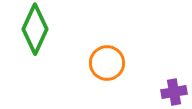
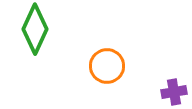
orange circle: moved 3 px down
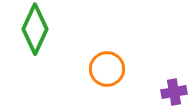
orange circle: moved 3 px down
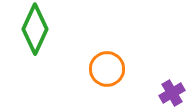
purple cross: moved 2 px left, 1 px down; rotated 20 degrees counterclockwise
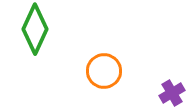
orange circle: moved 3 px left, 2 px down
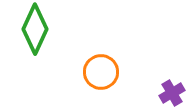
orange circle: moved 3 px left, 1 px down
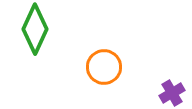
orange circle: moved 3 px right, 5 px up
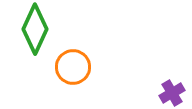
orange circle: moved 31 px left
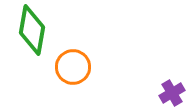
green diamond: moved 3 px left, 1 px down; rotated 15 degrees counterclockwise
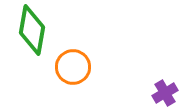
purple cross: moved 7 px left
